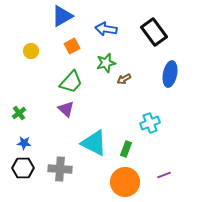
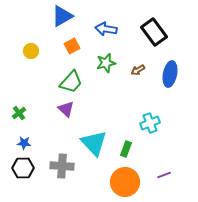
brown arrow: moved 14 px right, 9 px up
cyan triangle: rotated 20 degrees clockwise
gray cross: moved 2 px right, 3 px up
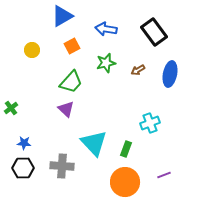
yellow circle: moved 1 px right, 1 px up
green cross: moved 8 px left, 5 px up
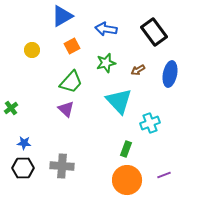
cyan triangle: moved 25 px right, 42 px up
orange circle: moved 2 px right, 2 px up
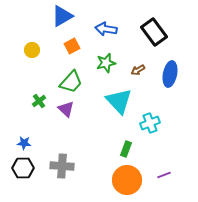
green cross: moved 28 px right, 7 px up
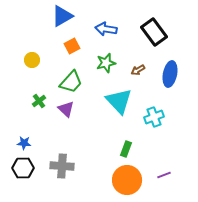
yellow circle: moved 10 px down
cyan cross: moved 4 px right, 6 px up
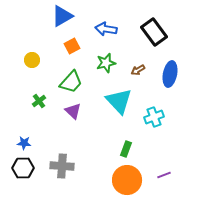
purple triangle: moved 7 px right, 2 px down
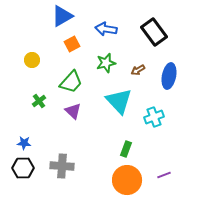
orange square: moved 2 px up
blue ellipse: moved 1 px left, 2 px down
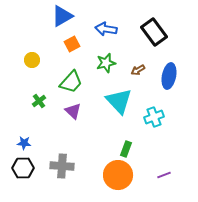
orange circle: moved 9 px left, 5 px up
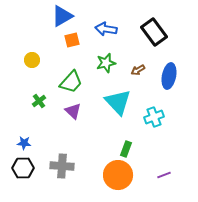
orange square: moved 4 px up; rotated 14 degrees clockwise
cyan triangle: moved 1 px left, 1 px down
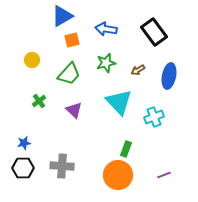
green trapezoid: moved 2 px left, 8 px up
cyan triangle: moved 1 px right
purple triangle: moved 1 px right, 1 px up
blue star: rotated 16 degrees counterclockwise
